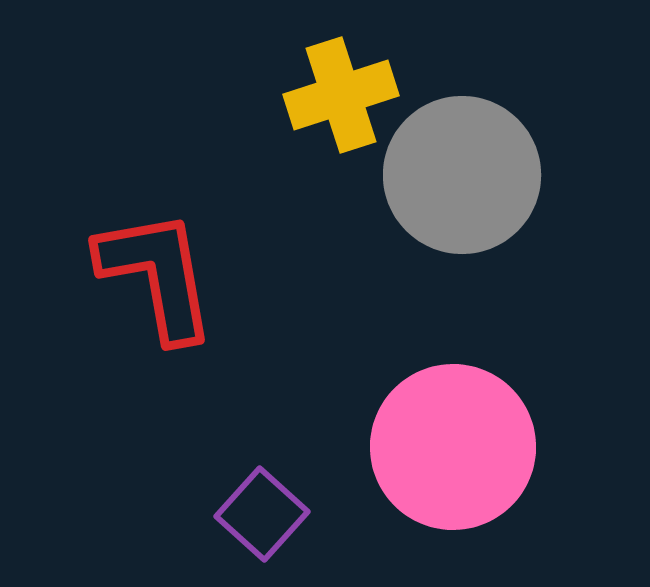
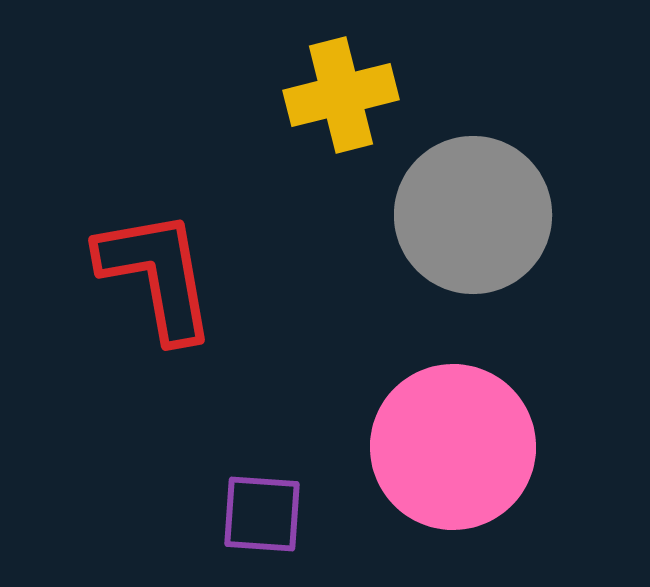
yellow cross: rotated 4 degrees clockwise
gray circle: moved 11 px right, 40 px down
purple square: rotated 38 degrees counterclockwise
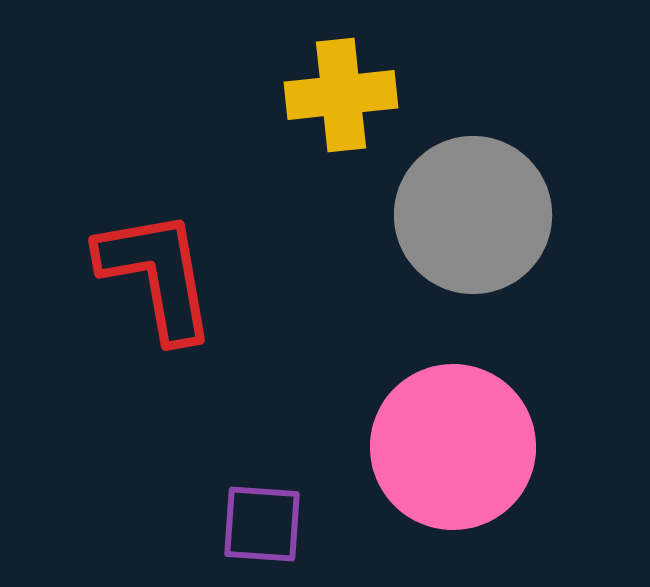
yellow cross: rotated 8 degrees clockwise
purple square: moved 10 px down
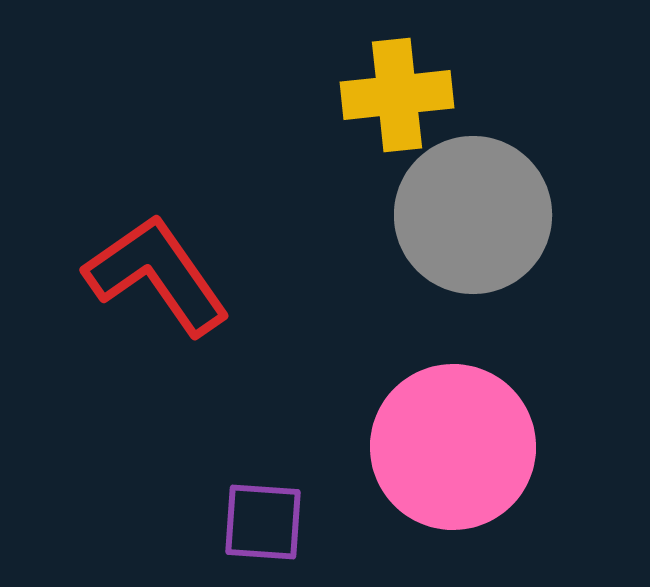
yellow cross: moved 56 px right
red L-shape: rotated 25 degrees counterclockwise
purple square: moved 1 px right, 2 px up
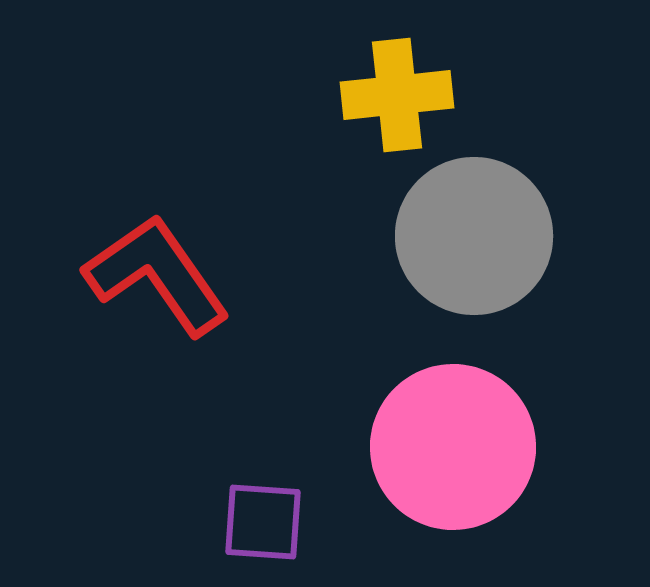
gray circle: moved 1 px right, 21 px down
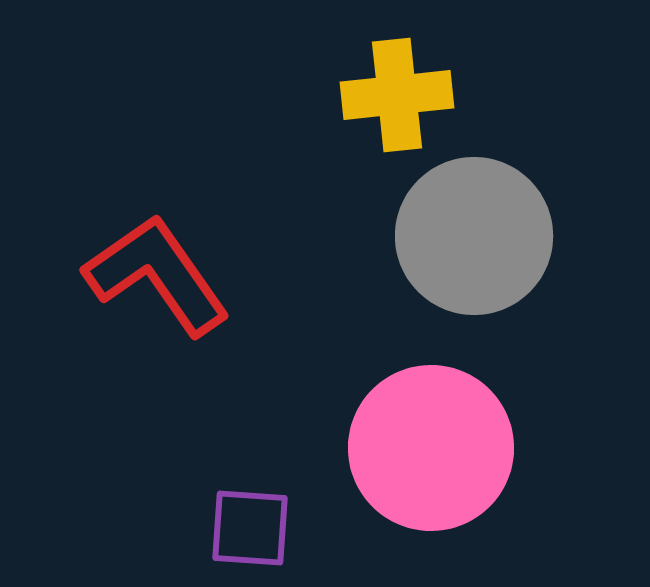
pink circle: moved 22 px left, 1 px down
purple square: moved 13 px left, 6 px down
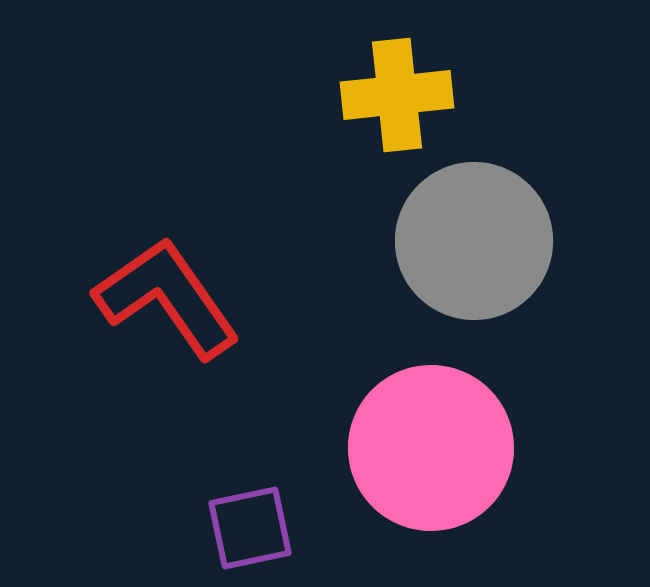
gray circle: moved 5 px down
red L-shape: moved 10 px right, 23 px down
purple square: rotated 16 degrees counterclockwise
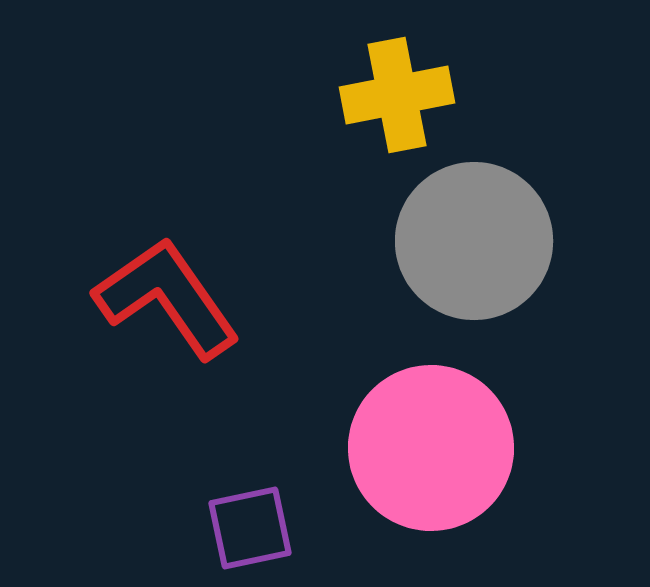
yellow cross: rotated 5 degrees counterclockwise
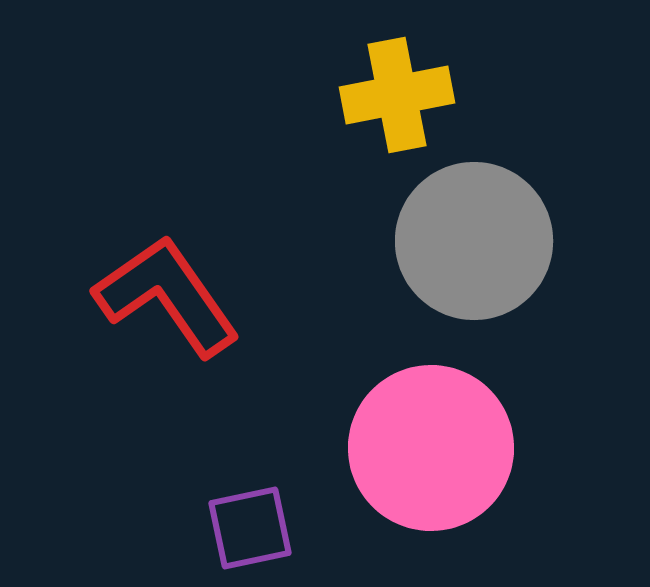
red L-shape: moved 2 px up
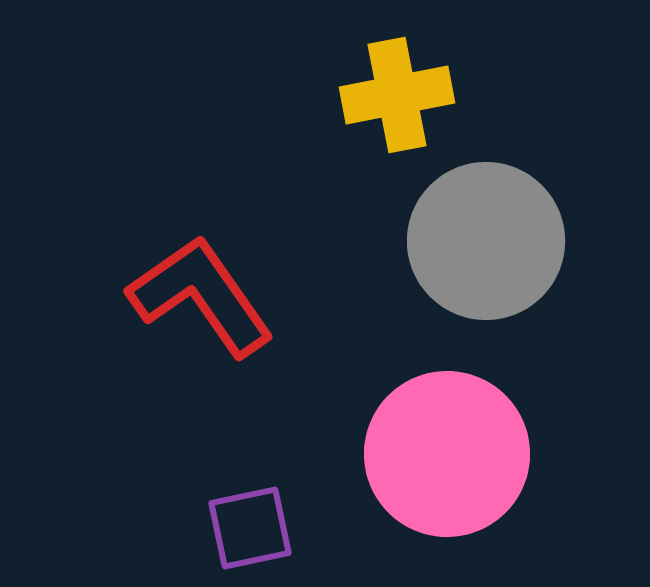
gray circle: moved 12 px right
red L-shape: moved 34 px right
pink circle: moved 16 px right, 6 px down
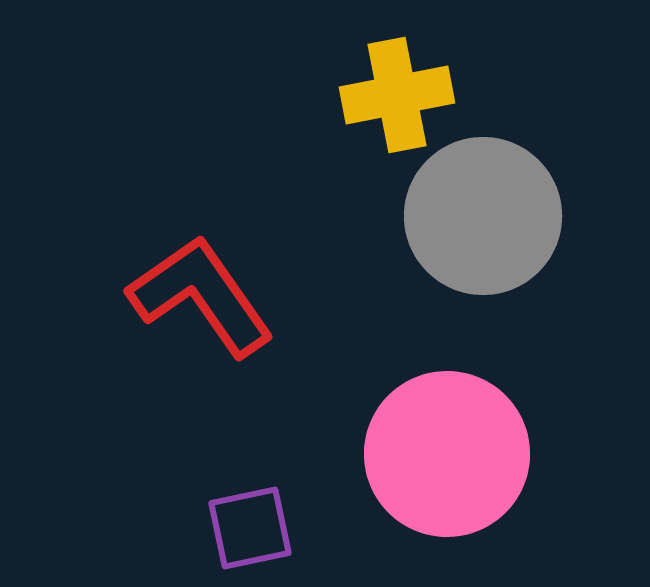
gray circle: moved 3 px left, 25 px up
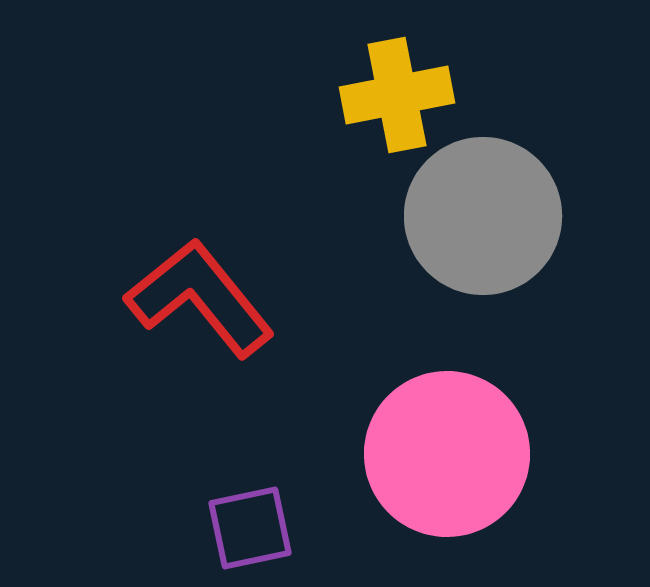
red L-shape: moved 1 px left, 2 px down; rotated 4 degrees counterclockwise
